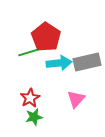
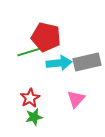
red pentagon: rotated 20 degrees counterclockwise
green line: moved 1 px left
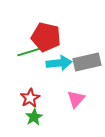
green star: rotated 18 degrees counterclockwise
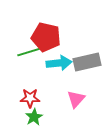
red star: rotated 30 degrees clockwise
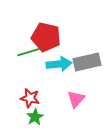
cyan arrow: moved 1 px down
red star: rotated 12 degrees clockwise
green star: moved 1 px right
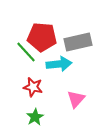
red pentagon: moved 4 px left; rotated 8 degrees counterclockwise
green line: moved 3 px left; rotated 65 degrees clockwise
gray rectangle: moved 9 px left, 20 px up
red star: moved 3 px right, 11 px up
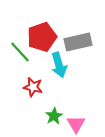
red pentagon: rotated 24 degrees counterclockwise
green line: moved 6 px left
cyan arrow: moved 1 px down; rotated 80 degrees clockwise
pink triangle: moved 25 px down; rotated 12 degrees counterclockwise
green star: moved 19 px right, 1 px up
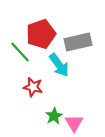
red pentagon: moved 1 px left, 3 px up
cyan arrow: rotated 20 degrees counterclockwise
pink triangle: moved 2 px left, 1 px up
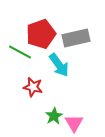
gray rectangle: moved 2 px left, 4 px up
green line: rotated 20 degrees counterclockwise
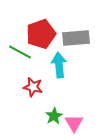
gray rectangle: rotated 8 degrees clockwise
cyan arrow: rotated 150 degrees counterclockwise
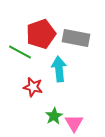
gray rectangle: rotated 16 degrees clockwise
cyan arrow: moved 4 px down
